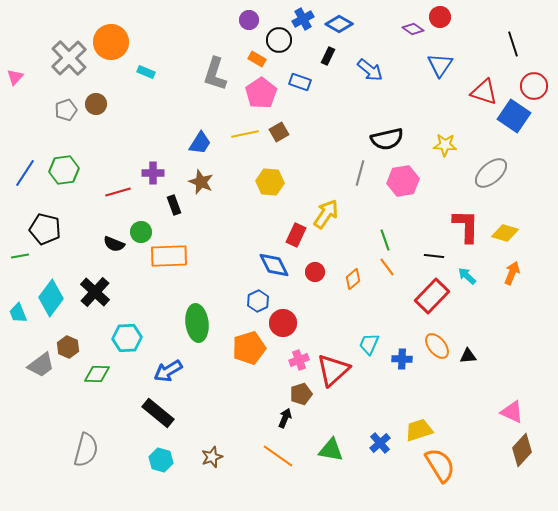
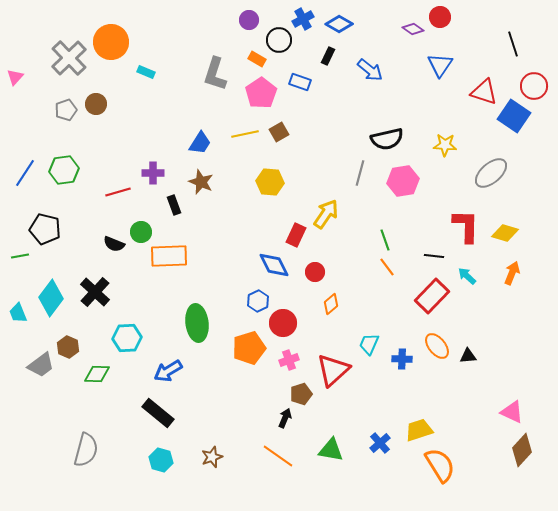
orange diamond at (353, 279): moved 22 px left, 25 px down
pink cross at (299, 360): moved 10 px left
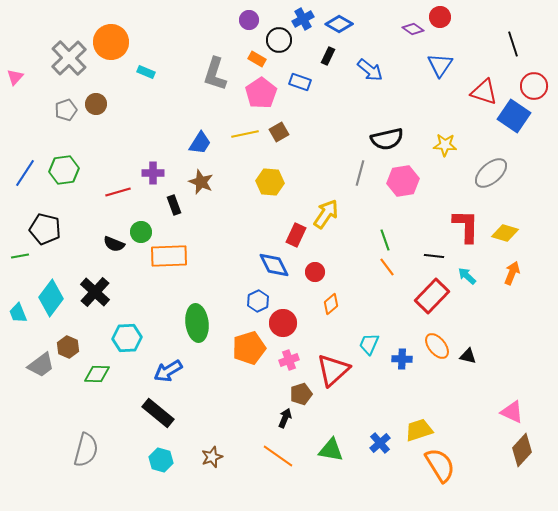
black triangle at (468, 356): rotated 18 degrees clockwise
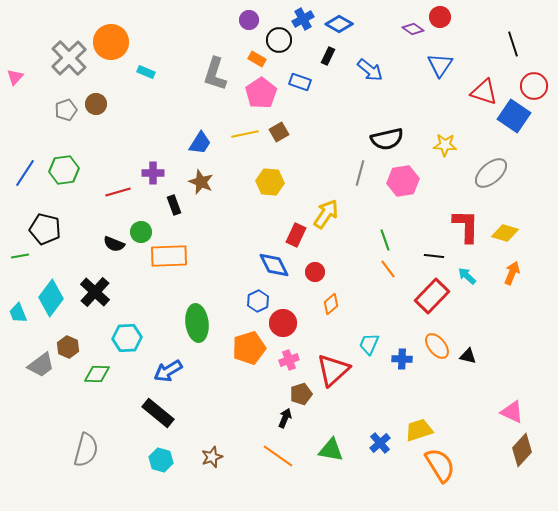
orange line at (387, 267): moved 1 px right, 2 px down
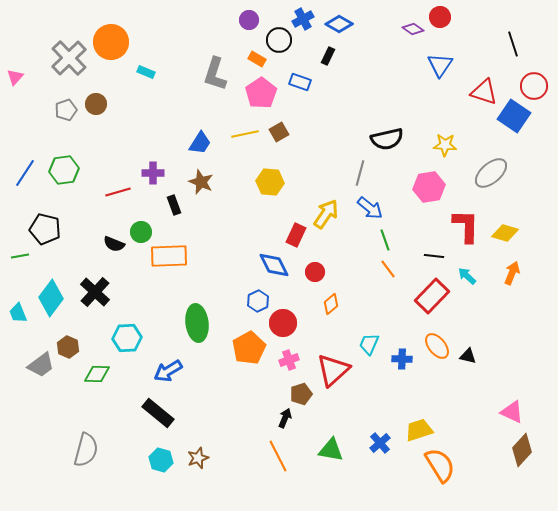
blue arrow at (370, 70): moved 138 px down
pink hexagon at (403, 181): moved 26 px right, 6 px down
orange pentagon at (249, 348): rotated 12 degrees counterclockwise
orange line at (278, 456): rotated 28 degrees clockwise
brown star at (212, 457): moved 14 px left, 1 px down
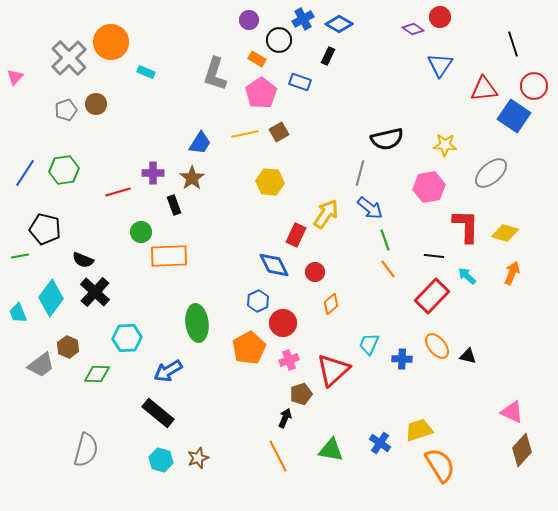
red triangle at (484, 92): moved 3 px up; rotated 24 degrees counterclockwise
brown star at (201, 182): moved 9 px left, 4 px up; rotated 15 degrees clockwise
black semicircle at (114, 244): moved 31 px left, 16 px down
blue cross at (380, 443): rotated 15 degrees counterclockwise
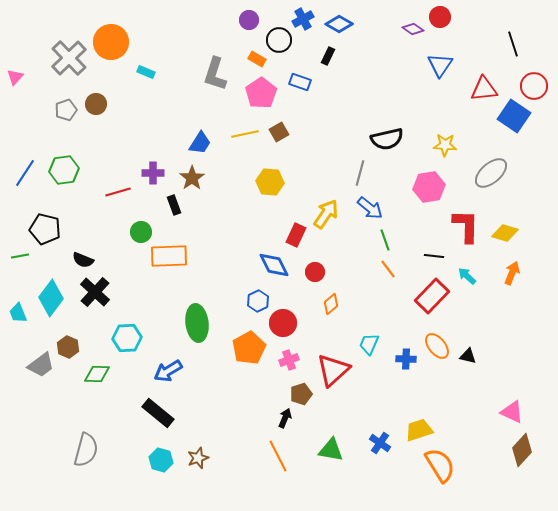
blue cross at (402, 359): moved 4 px right
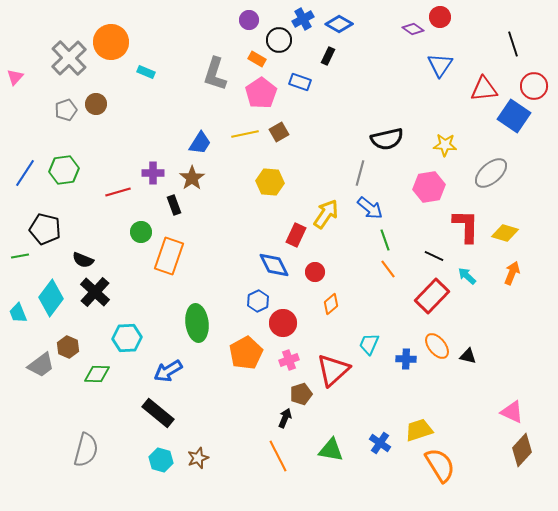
orange rectangle at (169, 256): rotated 69 degrees counterclockwise
black line at (434, 256): rotated 18 degrees clockwise
orange pentagon at (249, 348): moved 3 px left, 5 px down
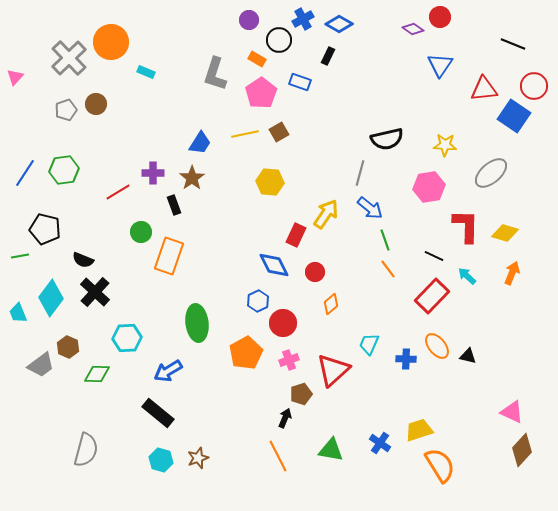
black line at (513, 44): rotated 50 degrees counterclockwise
red line at (118, 192): rotated 15 degrees counterclockwise
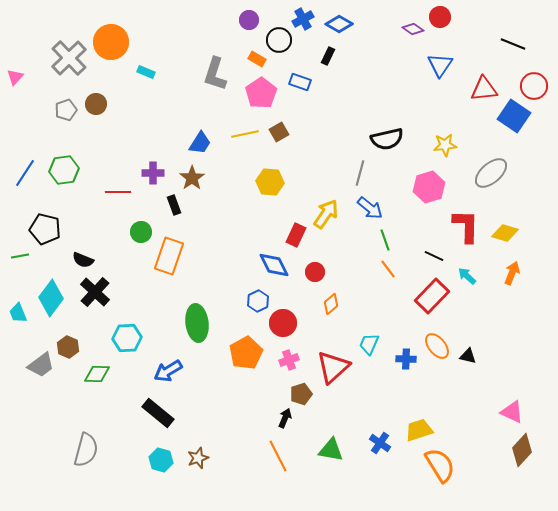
yellow star at (445, 145): rotated 10 degrees counterclockwise
pink hexagon at (429, 187): rotated 8 degrees counterclockwise
red line at (118, 192): rotated 30 degrees clockwise
red triangle at (333, 370): moved 3 px up
